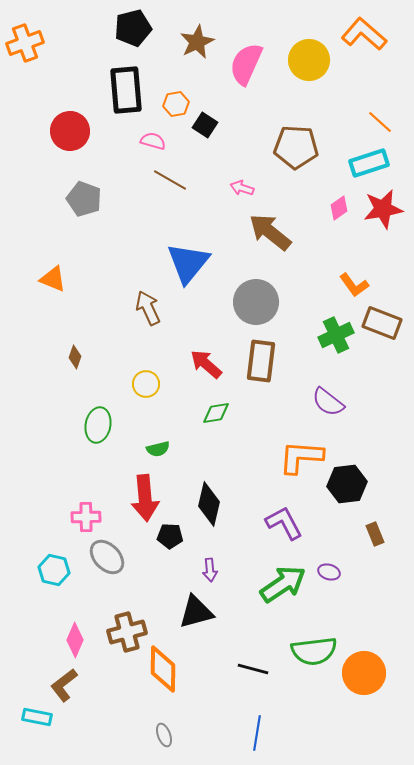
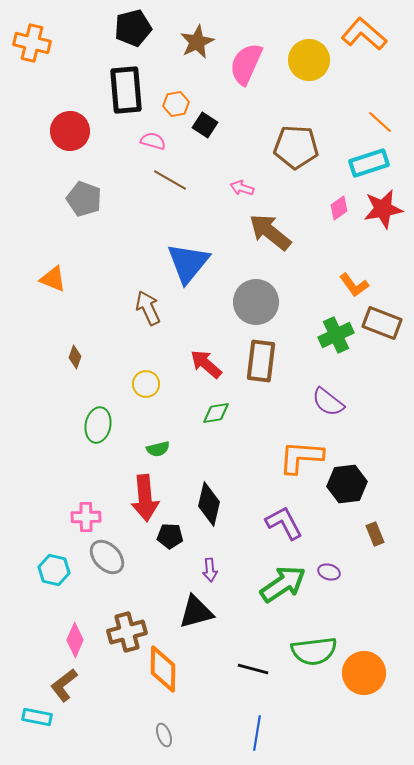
orange cross at (25, 43): moved 7 px right; rotated 33 degrees clockwise
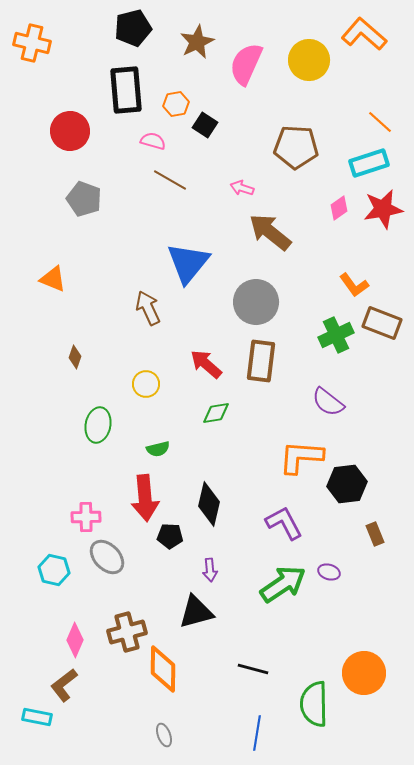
green semicircle at (314, 651): moved 53 px down; rotated 96 degrees clockwise
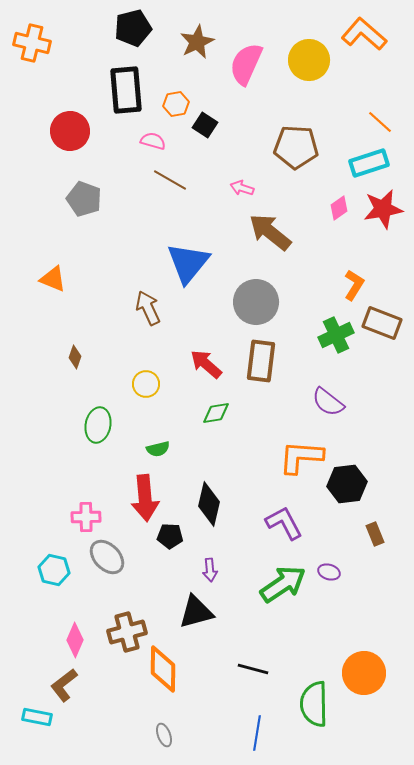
orange L-shape at (354, 285): rotated 112 degrees counterclockwise
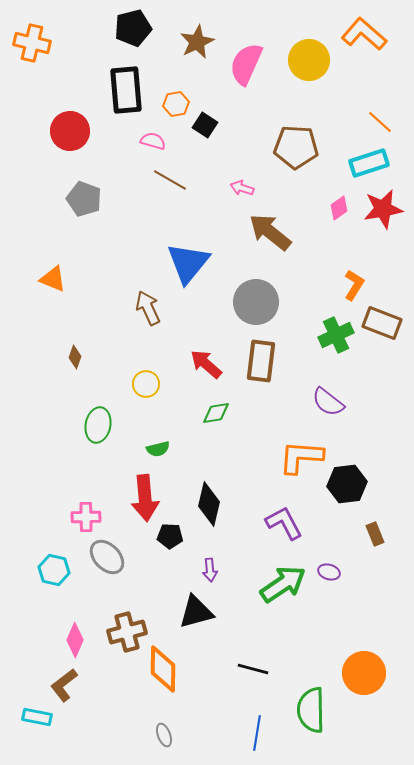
green semicircle at (314, 704): moved 3 px left, 6 px down
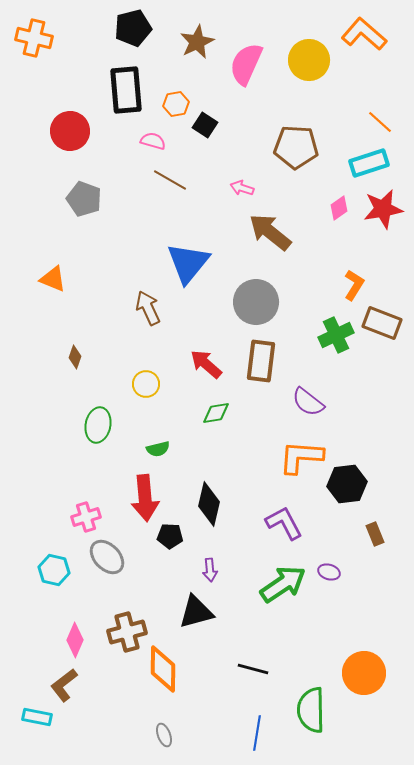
orange cross at (32, 43): moved 2 px right, 5 px up
purple semicircle at (328, 402): moved 20 px left
pink cross at (86, 517): rotated 16 degrees counterclockwise
